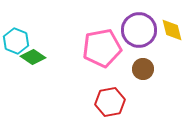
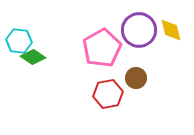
yellow diamond: moved 1 px left
cyan hexagon: moved 3 px right; rotated 15 degrees counterclockwise
pink pentagon: rotated 18 degrees counterclockwise
brown circle: moved 7 px left, 9 px down
red hexagon: moved 2 px left, 8 px up
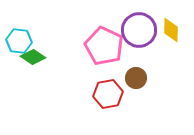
yellow diamond: rotated 15 degrees clockwise
pink pentagon: moved 2 px right, 2 px up; rotated 18 degrees counterclockwise
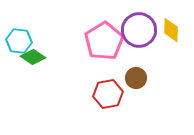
pink pentagon: moved 5 px up; rotated 15 degrees clockwise
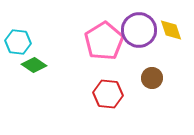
yellow diamond: rotated 20 degrees counterclockwise
cyan hexagon: moved 1 px left, 1 px down
green diamond: moved 1 px right, 8 px down
brown circle: moved 16 px right
red hexagon: rotated 16 degrees clockwise
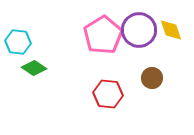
pink pentagon: moved 1 px left, 6 px up
green diamond: moved 3 px down
